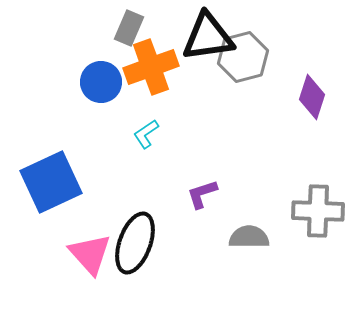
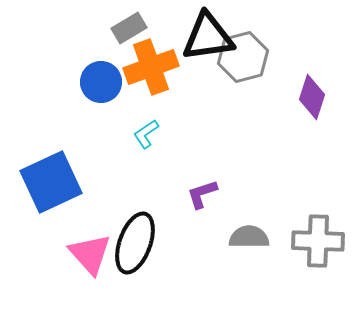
gray rectangle: rotated 36 degrees clockwise
gray cross: moved 30 px down
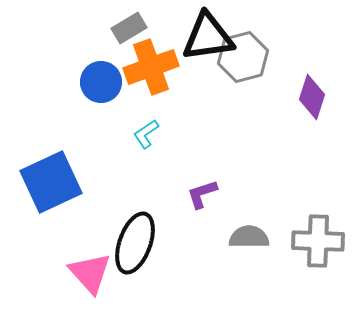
pink triangle: moved 19 px down
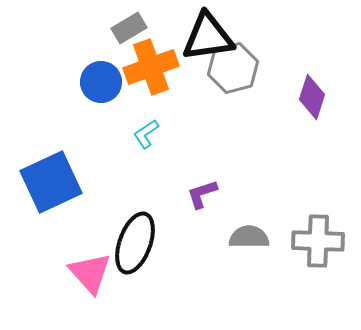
gray hexagon: moved 10 px left, 11 px down
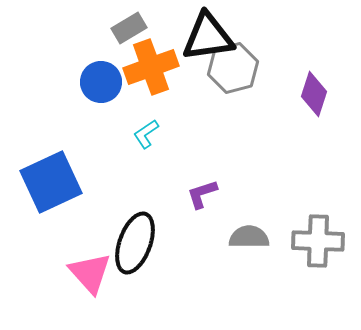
purple diamond: moved 2 px right, 3 px up
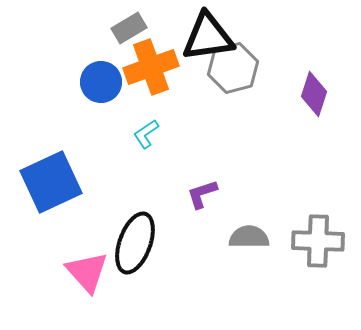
pink triangle: moved 3 px left, 1 px up
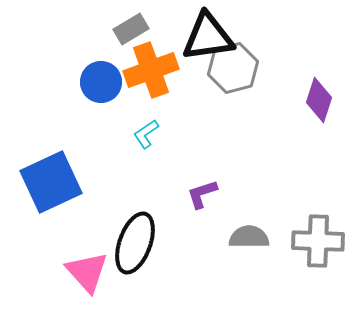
gray rectangle: moved 2 px right, 1 px down
orange cross: moved 3 px down
purple diamond: moved 5 px right, 6 px down
